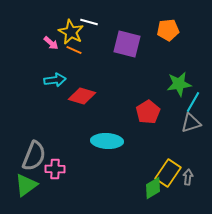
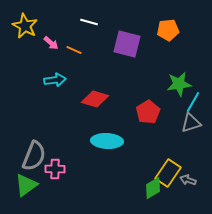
yellow star: moved 46 px left, 6 px up
red diamond: moved 13 px right, 3 px down
gray arrow: moved 3 px down; rotated 77 degrees counterclockwise
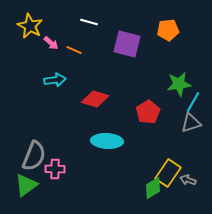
yellow star: moved 5 px right
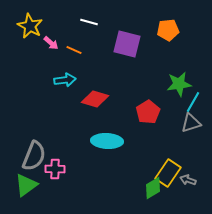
cyan arrow: moved 10 px right
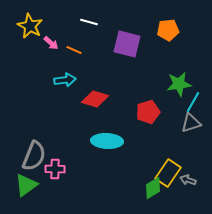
red pentagon: rotated 15 degrees clockwise
